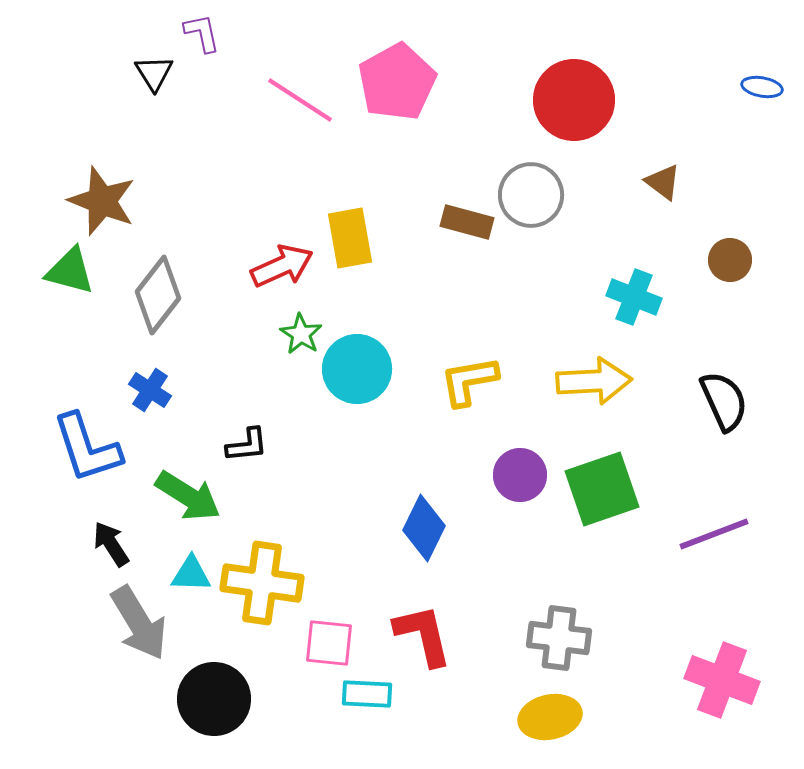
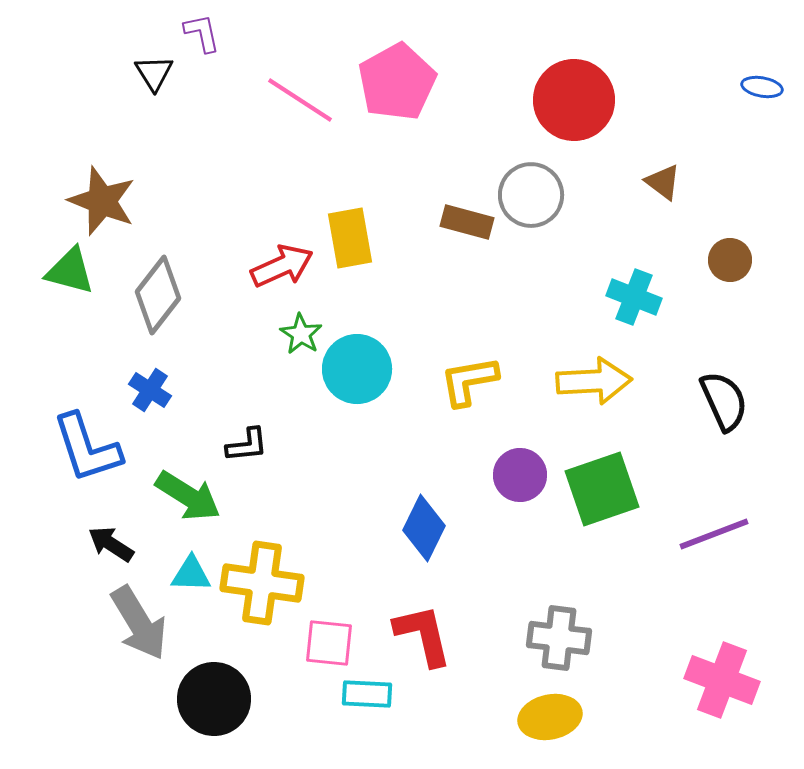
black arrow: rotated 24 degrees counterclockwise
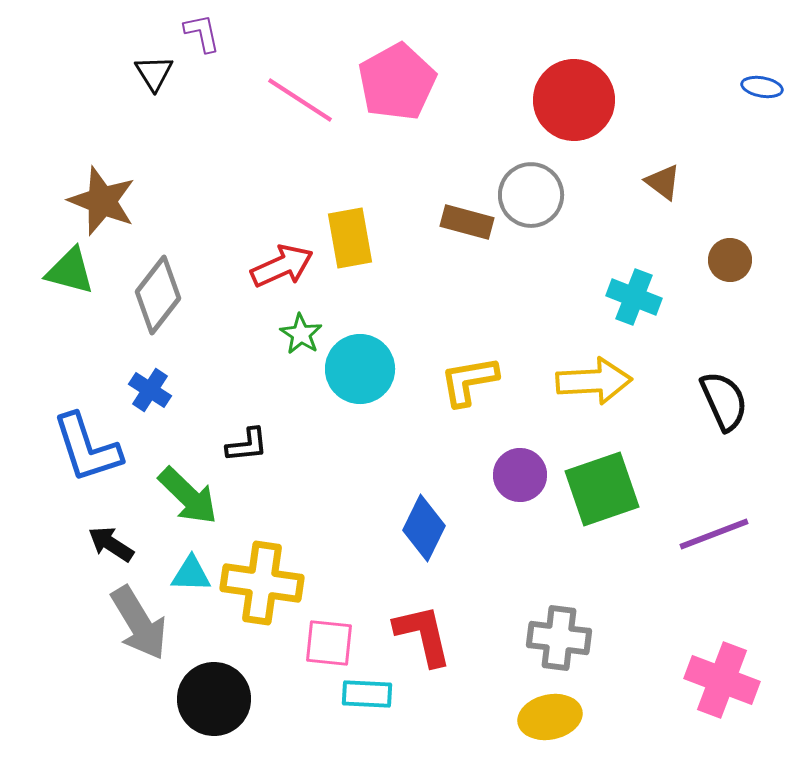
cyan circle: moved 3 px right
green arrow: rotated 12 degrees clockwise
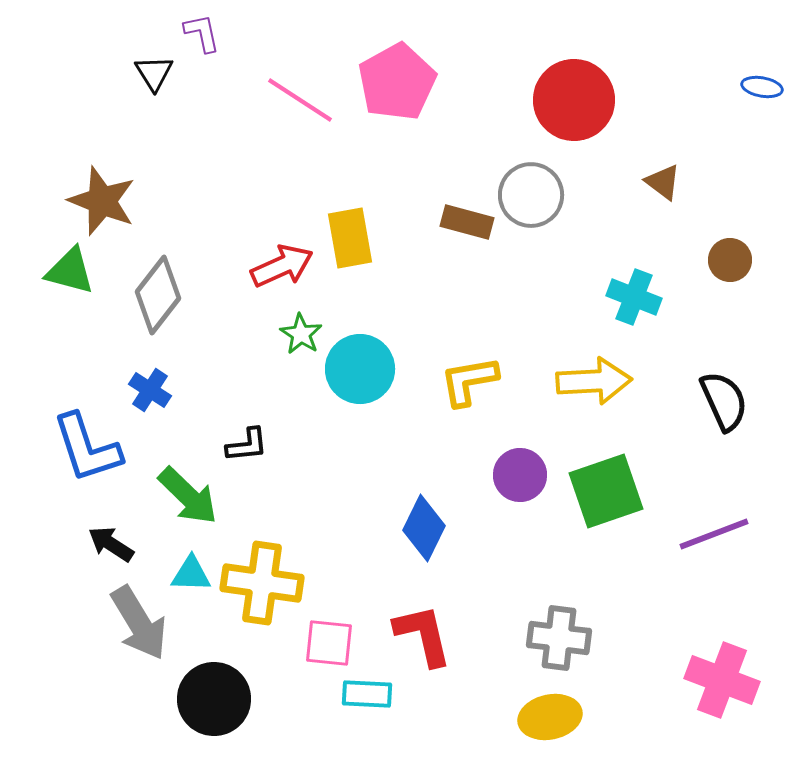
green square: moved 4 px right, 2 px down
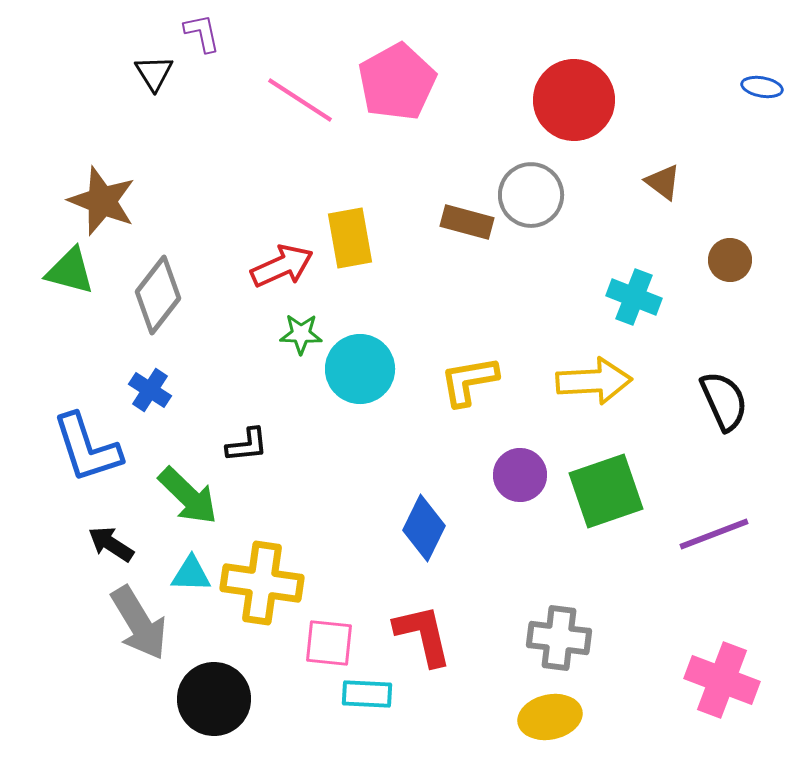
green star: rotated 30 degrees counterclockwise
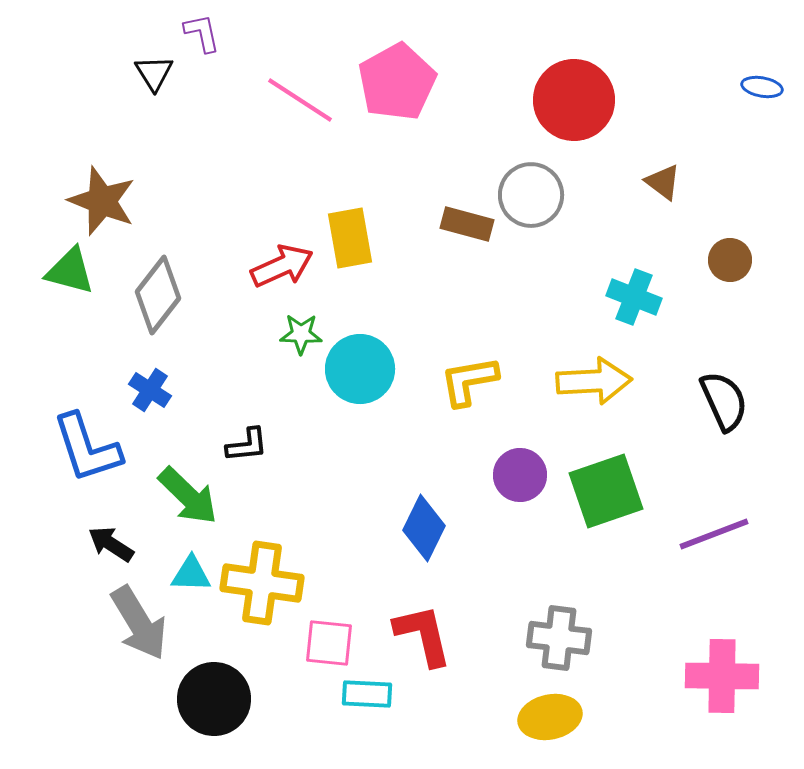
brown rectangle: moved 2 px down
pink cross: moved 4 px up; rotated 20 degrees counterclockwise
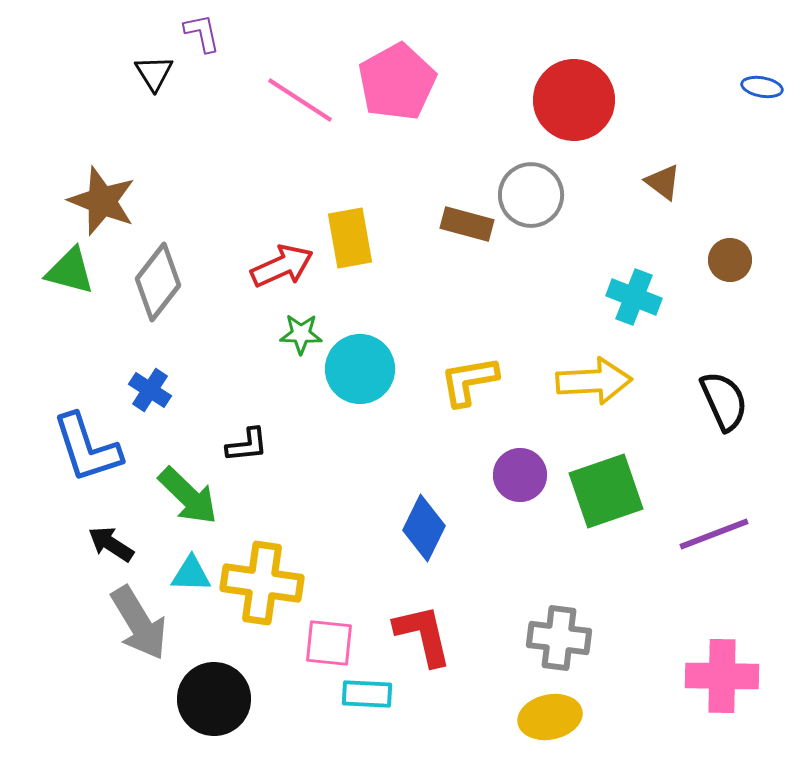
gray diamond: moved 13 px up
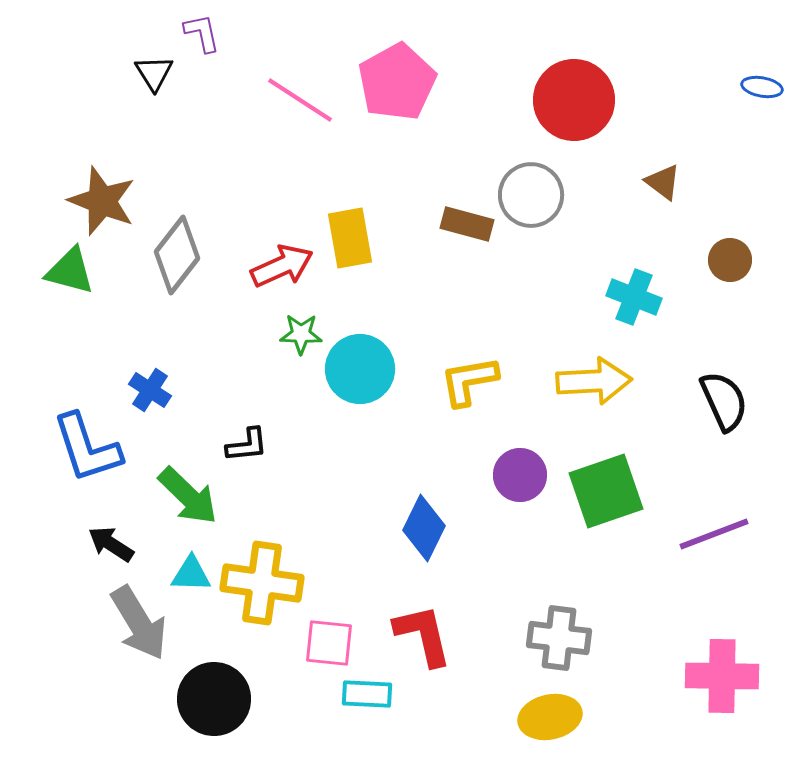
gray diamond: moved 19 px right, 27 px up
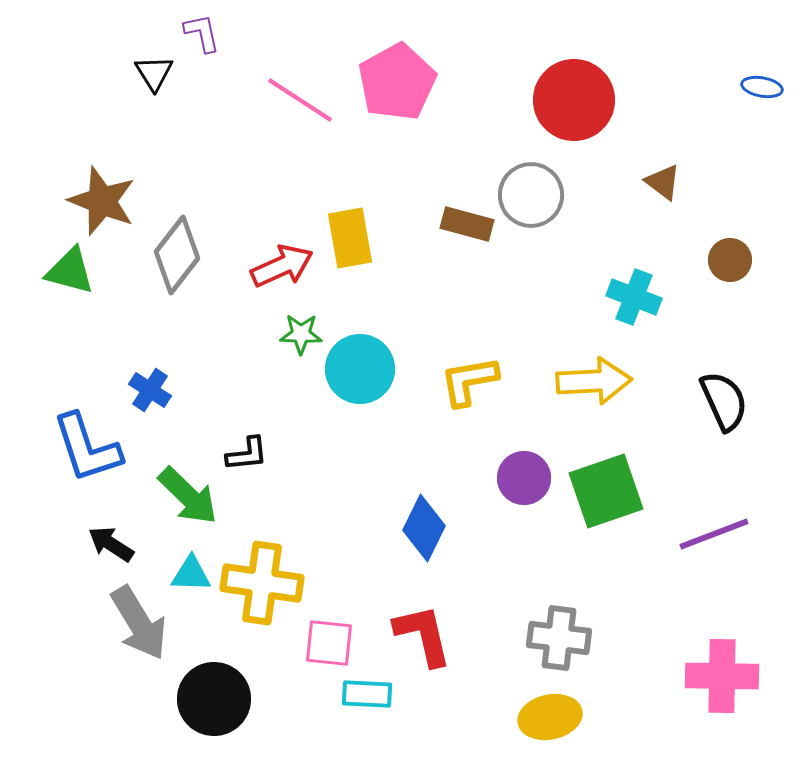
black L-shape: moved 9 px down
purple circle: moved 4 px right, 3 px down
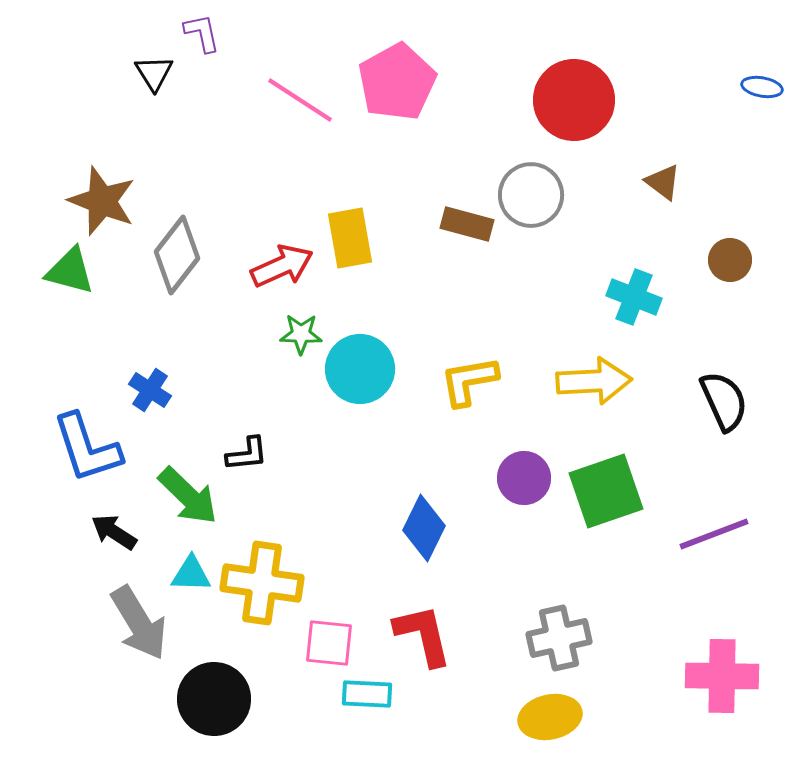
black arrow: moved 3 px right, 12 px up
gray cross: rotated 20 degrees counterclockwise
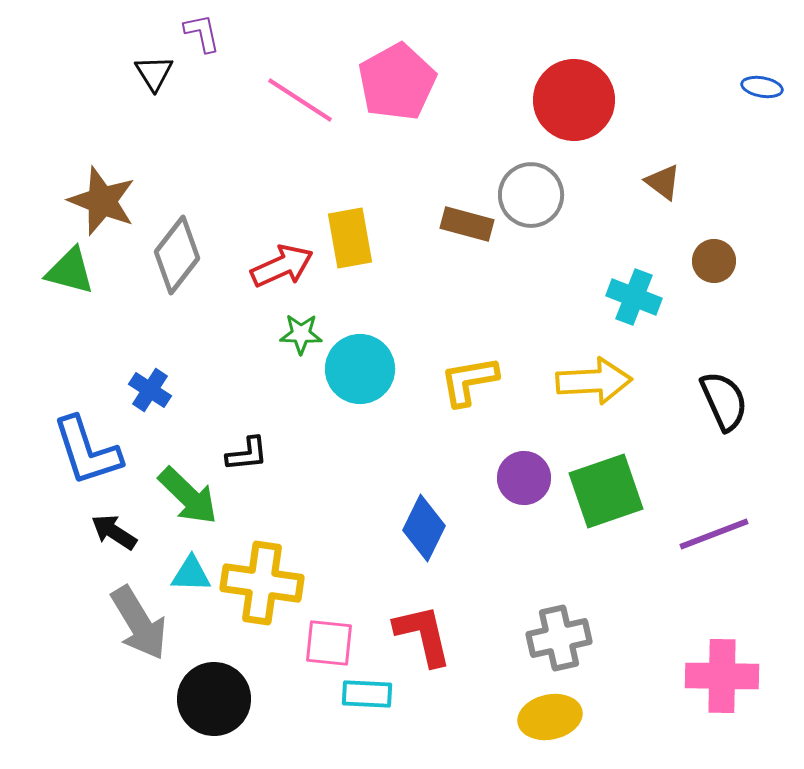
brown circle: moved 16 px left, 1 px down
blue L-shape: moved 3 px down
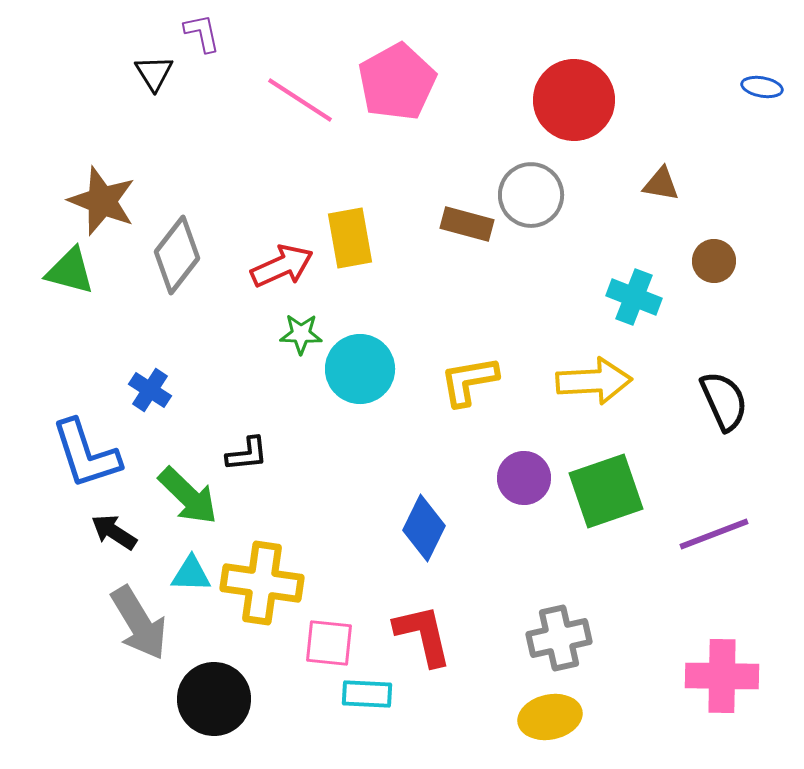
brown triangle: moved 2 px left, 2 px down; rotated 27 degrees counterclockwise
blue L-shape: moved 1 px left, 3 px down
